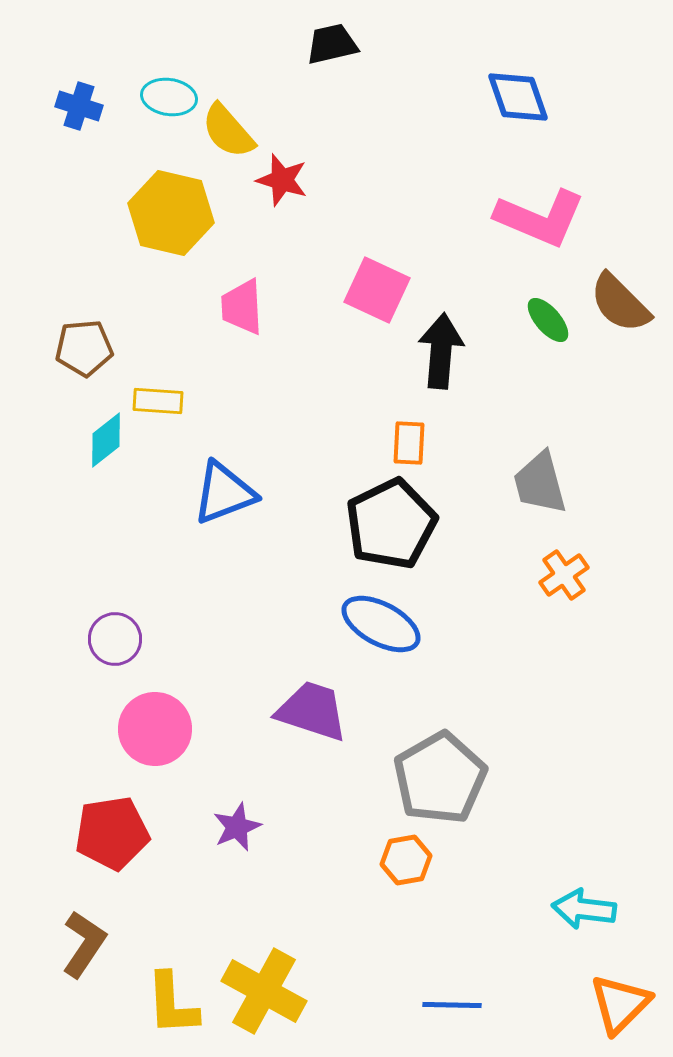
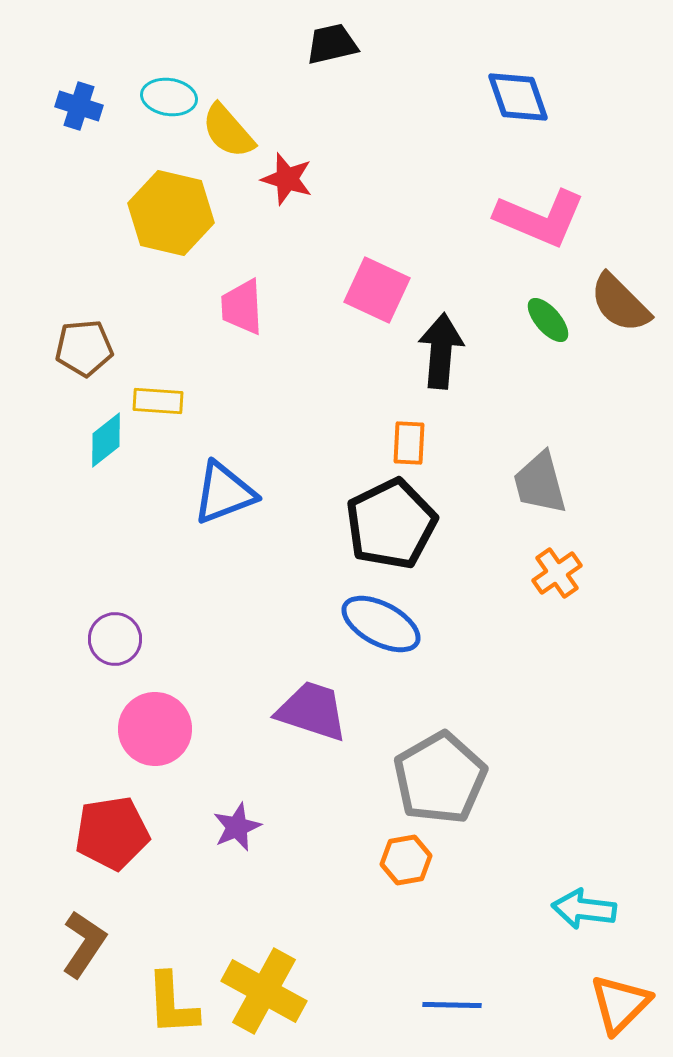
red star: moved 5 px right, 1 px up
orange cross: moved 7 px left, 2 px up
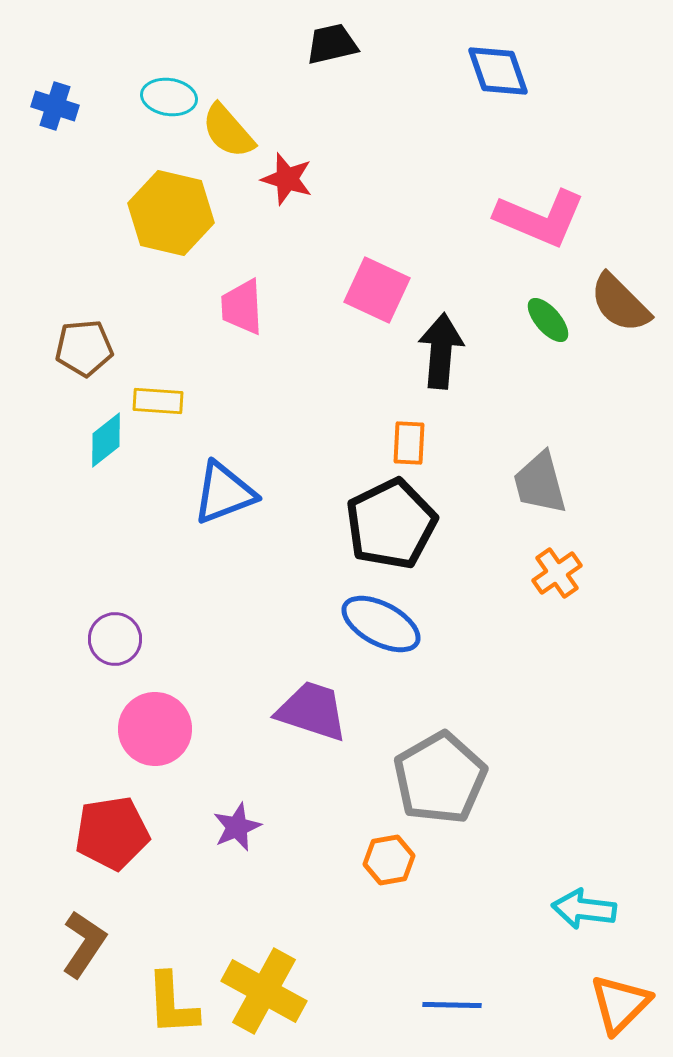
blue diamond: moved 20 px left, 26 px up
blue cross: moved 24 px left
orange hexagon: moved 17 px left
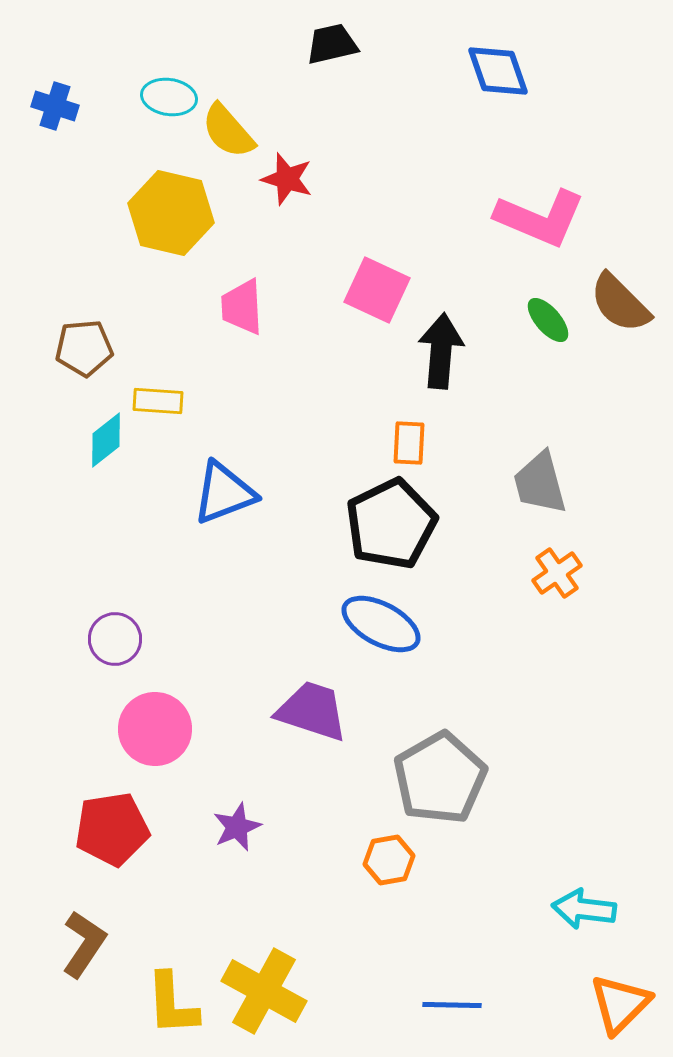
red pentagon: moved 4 px up
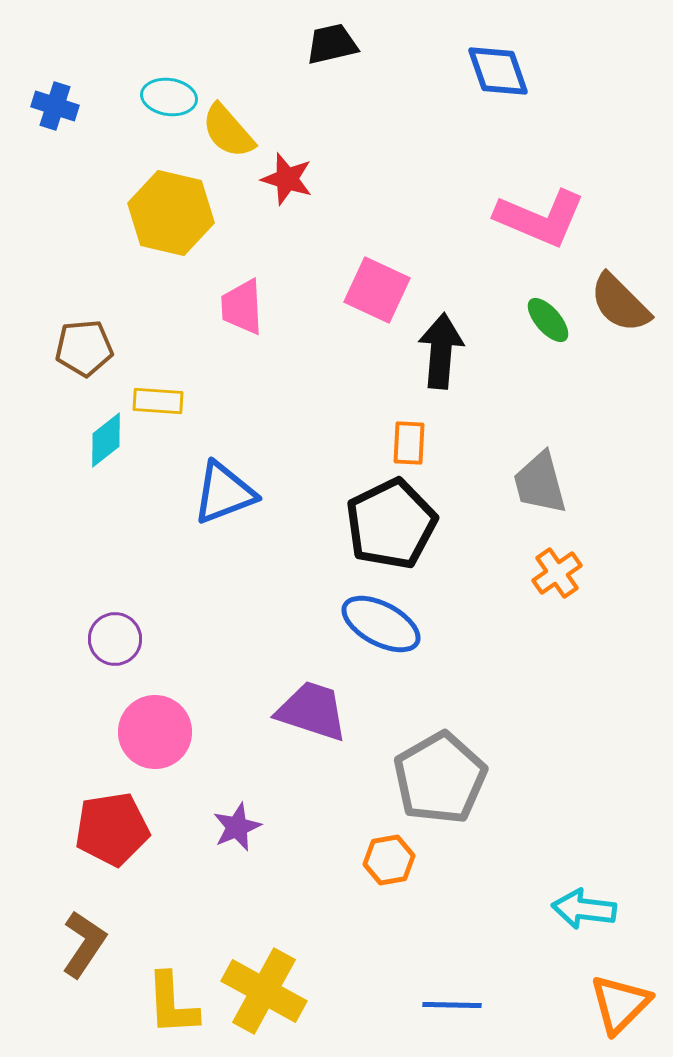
pink circle: moved 3 px down
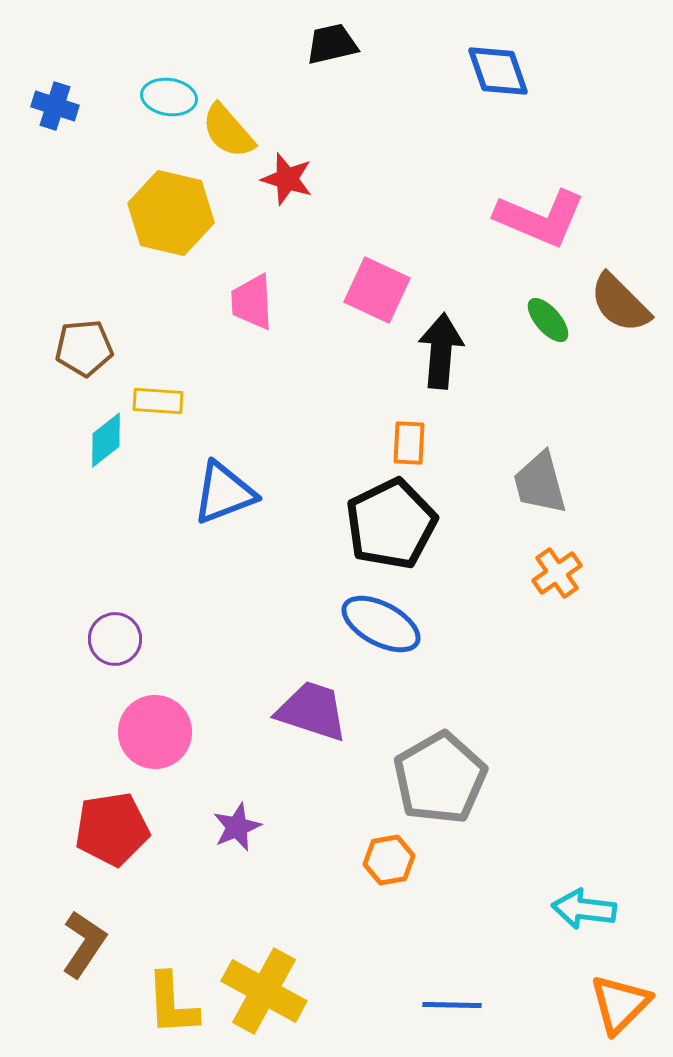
pink trapezoid: moved 10 px right, 5 px up
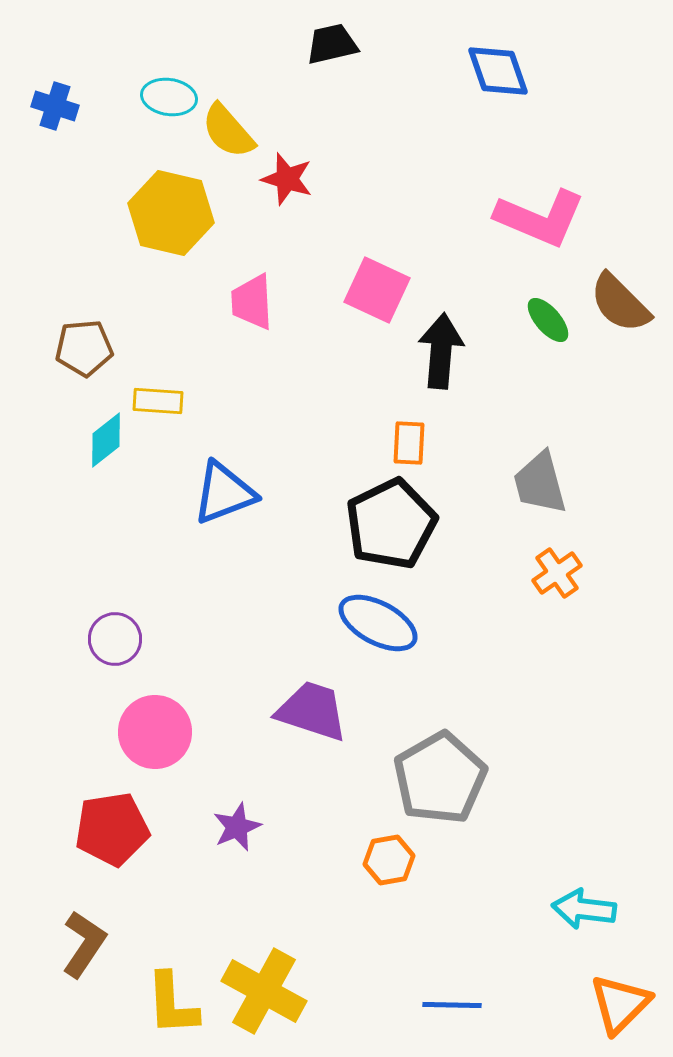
blue ellipse: moved 3 px left, 1 px up
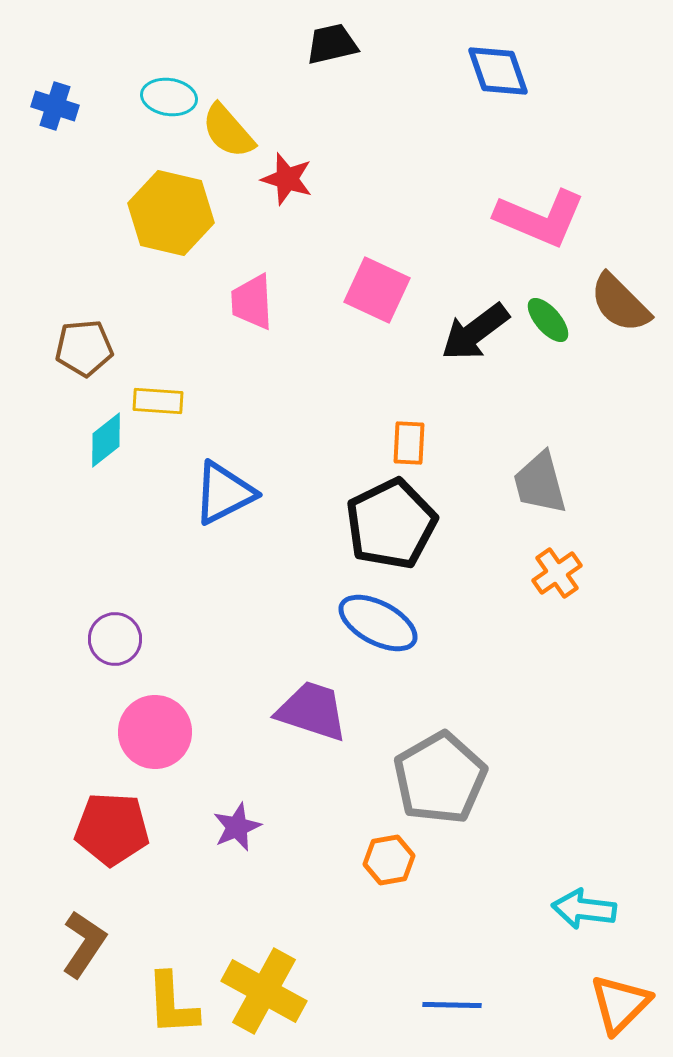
black arrow: moved 34 px right, 19 px up; rotated 132 degrees counterclockwise
blue triangle: rotated 6 degrees counterclockwise
red pentagon: rotated 12 degrees clockwise
